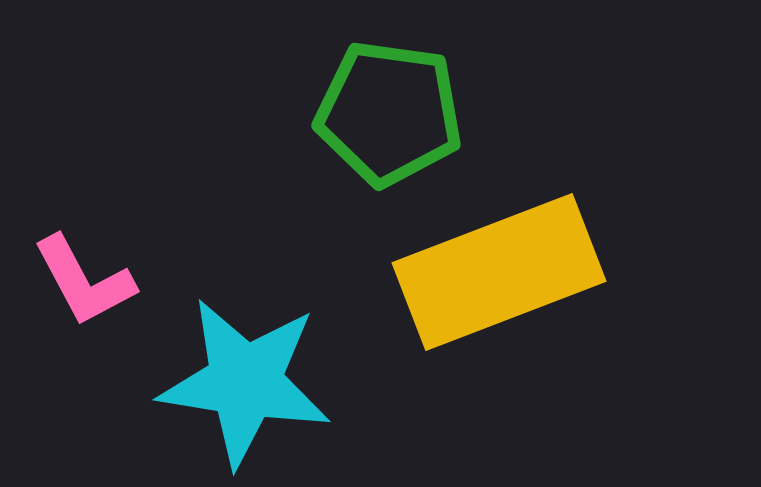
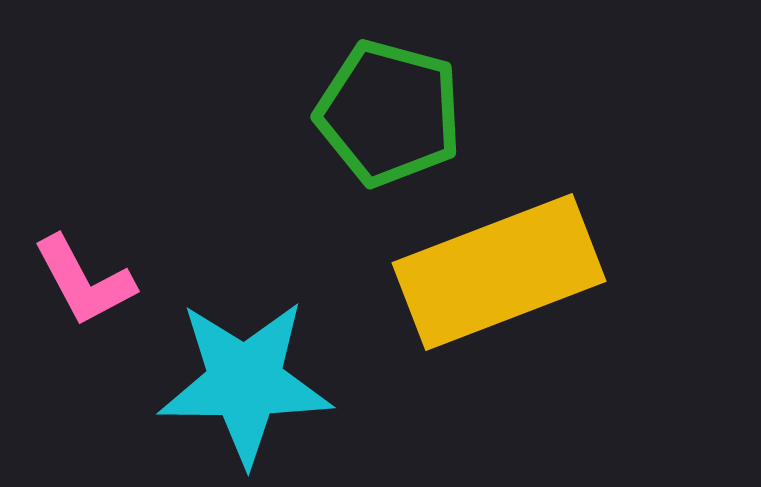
green pentagon: rotated 7 degrees clockwise
cyan star: rotated 9 degrees counterclockwise
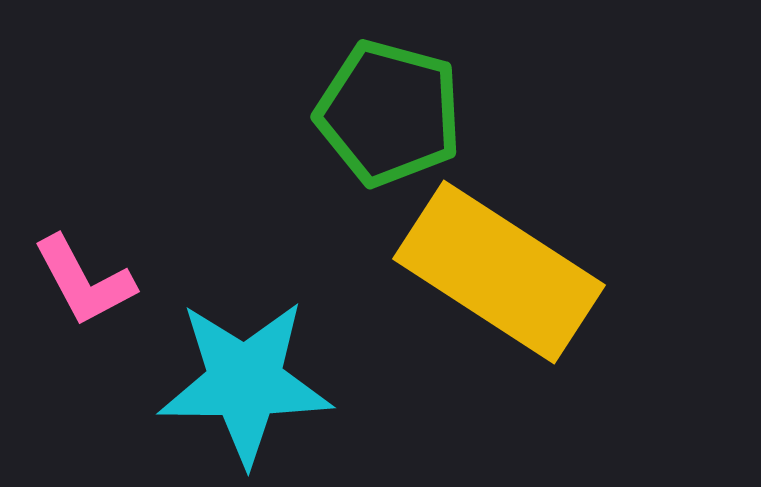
yellow rectangle: rotated 54 degrees clockwise
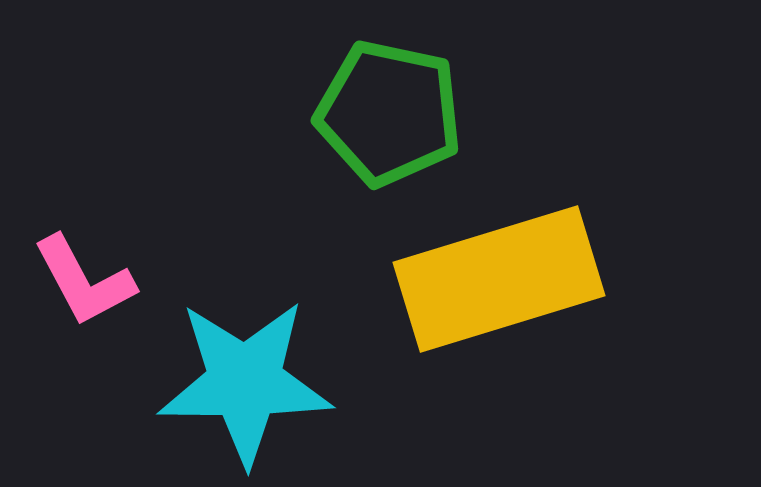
green pentagon: rotated 3 degrees counterclockwise
yellow rectangle: moved 7 px down; rotated 50 degrees counterclockwise
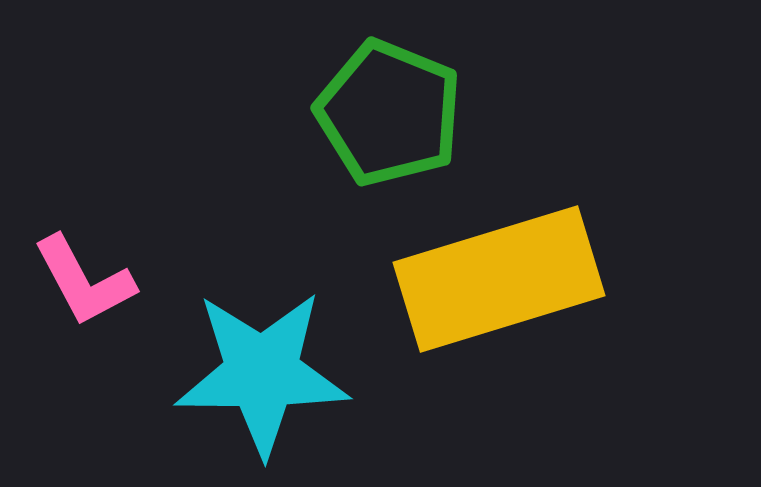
green pentagon: rotated 10 degrees clockwise
cyan star: moved 17 px right, 9 px up
